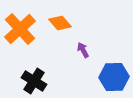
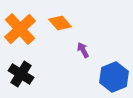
blue hexagon: rotated 20 degrees counterclockwise
black cross: moved 13 px left, 7 px up
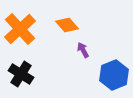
orange diamond: moved 7 px right, 2 px down
blue hexagon: moved 2 px up
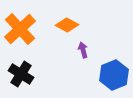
orange diamond: rotated 20 degrees counterclockwise
purple arrow: rotated 14 degrees clockwise
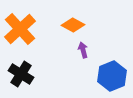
orange diamond: moved 6 px right
blue hexagon: moved 2 px left, 1 px down
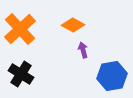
blue hexagon: rotated 12 degrees clockwise
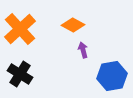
black cross: moved 1 px left
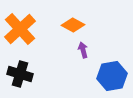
black cross: rotated 15 degrees counterclockwise
